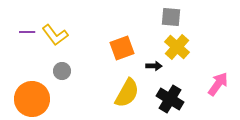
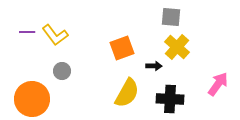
black cross: rotated 28 degrees counterclockwise
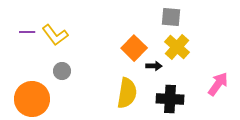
orange square: moved 12 px right; rotated 25 degrees counterclockwise
yellow semicircle: rotated 20 degrees counterclockwise
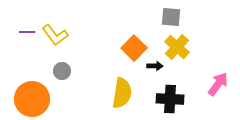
black arrow: moved 1 px right
yellow semicircle: moved 5 px left
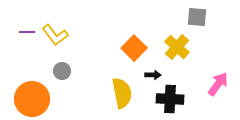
gray square: moved 26 px right
black arrow: moved 2 px left, 9 px down
yellow semicircle: rotated 20 degrees counterclockwise
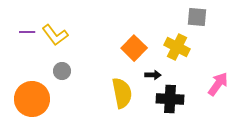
yellow cross: rotated 15 degrees counterclockwise
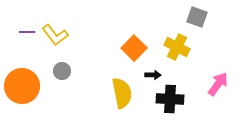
gray square: rotated 15 degrees clockwise
orange circle: moved 10 px left, 13 px up
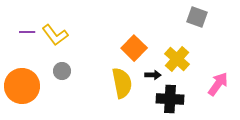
yellow cross: moved 12 px down; rotated 15 degrees clockwise
yellow semicircle: moved 10 px up
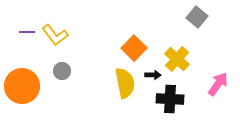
gray square: rotated 20 degrees clockwise
yellow semicircle: moved 3 px right
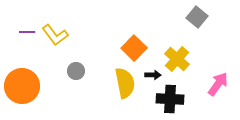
gray circle: moved 14 px right
